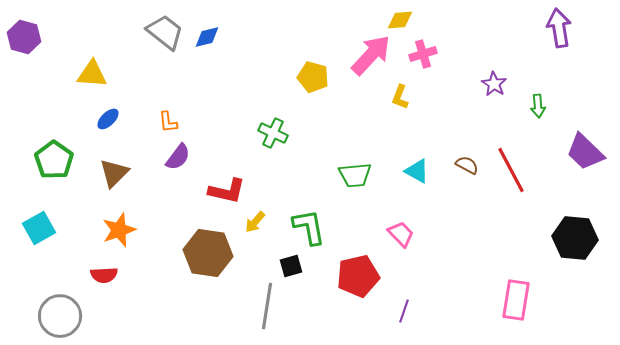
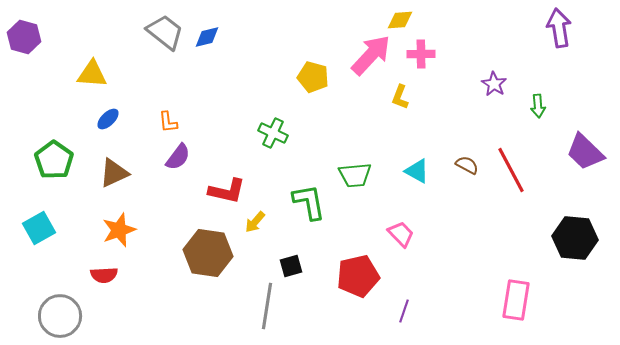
pink cross: moved 2 px left; rotated 16 degrees clockwise
brown triangle: rotated 20 degrees clockwise
green L-shape: moved 25 px up
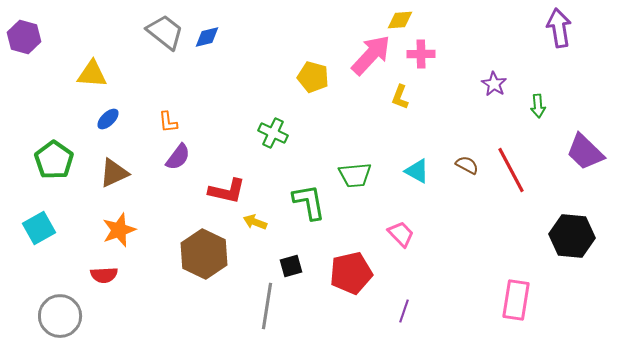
yellow arrow: rotated 70 degrees clockwise
black hexagon: moved 3 px left, 2 px up
brown hexagon: moved 4 px left, 1 px down; rotated 18 degrees clockwise
red pentagon: moved 7 px left, 3 px up
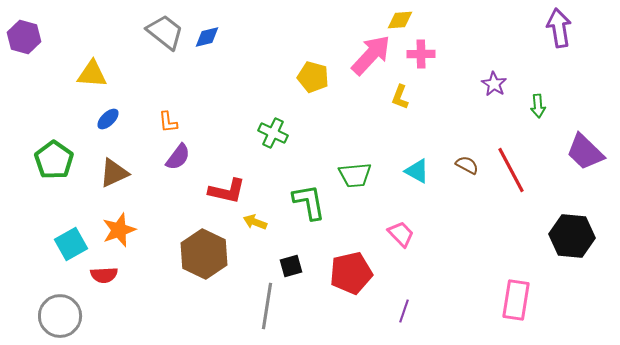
cyan square: moved 32 px right, 16 px down
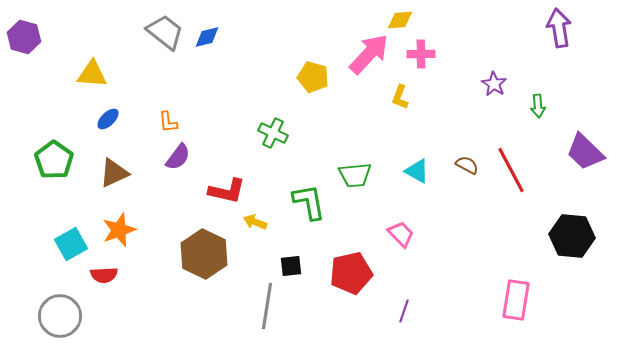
pink arrow: moved 2 px left, 1 px up
black square: rotated 10 degrees clockwise
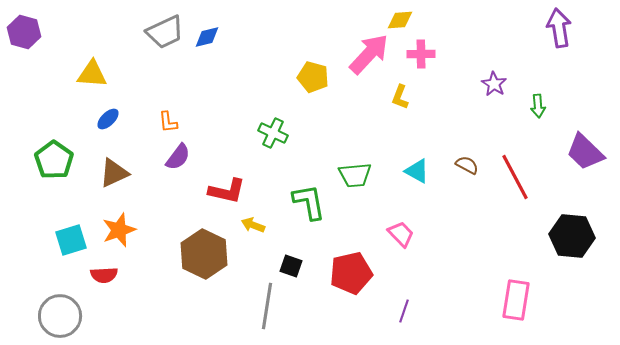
gray trapezoid: rotated 117 degrees clockwise
purple hexagon: moved 5 px up
red line: moved 4 px right, 7 px down
yellow arrow: moved 2 px left, 3 px down
cyan square: moved 4 px up; rotated 12 degrees clockwise
black square: rotated 25 degrees clockwise
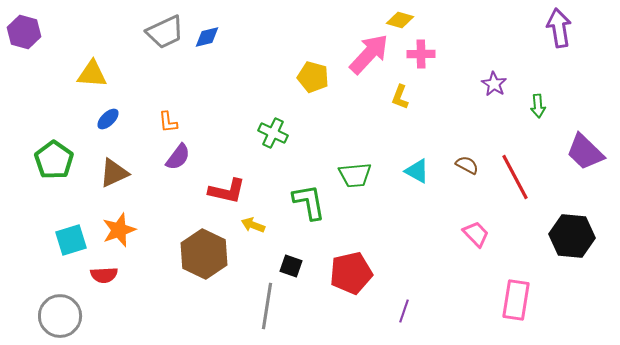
yellow diamond: rotated 20 degrees clockwise
pink trapezoid: moved 75 px right
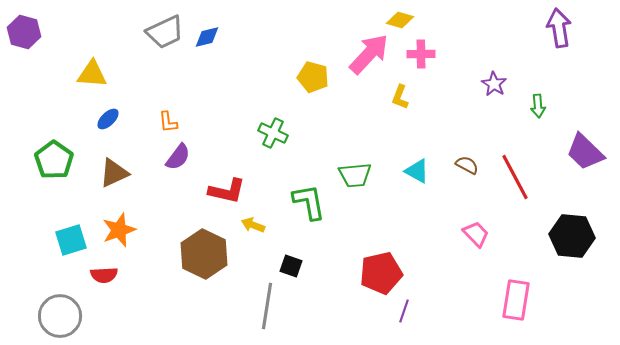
red pentagon: moved 30 px right
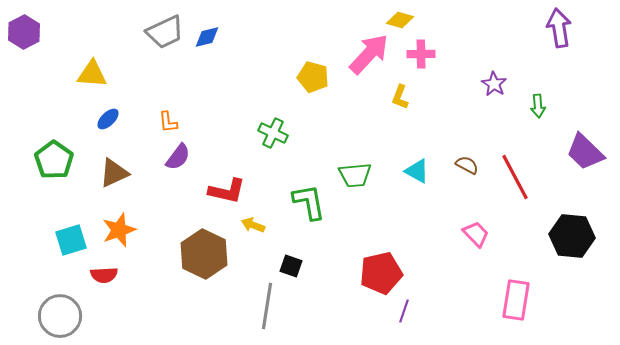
purple hexagon: rotated 16 degrees clockwise
